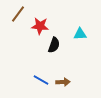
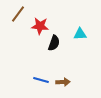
black semicircle: moved 2 px up
blue line: rotated 14 degrees counterclockwise
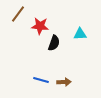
brown arrow: moved 1 px right
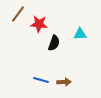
red star: moved 1 px left, 2 px up
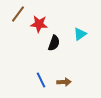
cyan triangle: rotated 32 degrees counterclockwise
blue line: rotated 49 degrees clockwise
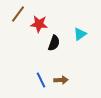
brown arrow: moved 3 px left, 2 px up
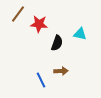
cyan triangle: rotated 48 degrees clockwise
black semicircle: moved 3 px right
brown arrow: moved 9 px up
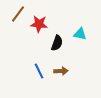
blue line: moved 2 px left, 9 px up
